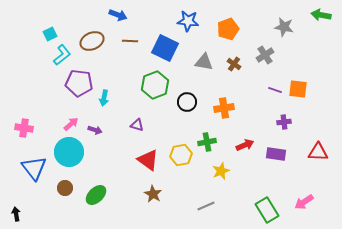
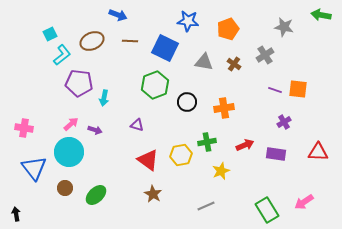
purple cross at (284, 122): rotated 24 degrees counterclockwise
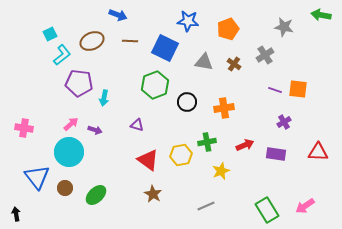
blue triangle at (34, 168): moved 3 px right, 9 px down
pink arrow at (304, 202): moved 1 px right, 4 px down
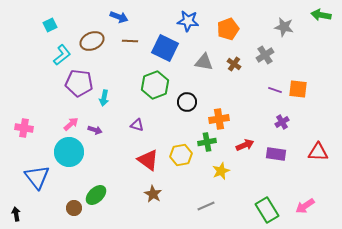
blue arrow at (118, 15): moved 1 px right, 2 px down
cyan square at (50, 34): moved 9 px up
orange cross at (224, 108): moved 5 px left, 11 px down
purple cross at (284, 122): moved 2 px left
brown circle at (65, 188): moved 9 px right, 20 px down
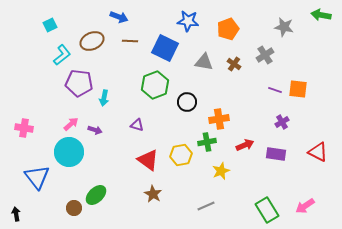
red triangle at (318, 152): rotated 25 degrees clockwise
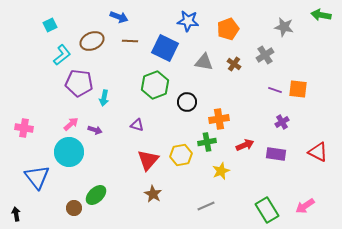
red triangle at (148, 160): rotated 35 degrees clockwise
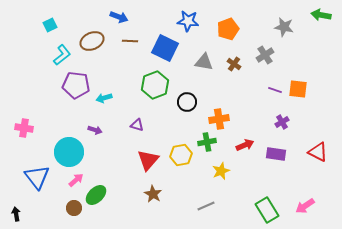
purple pentagon at (79, 83): moved 3 px left, 2 px down
cyan arrow at (104, 98): rotated 63 degrees clockwise
pink arrow at (71, 124): moved 5 px right, 56 px down
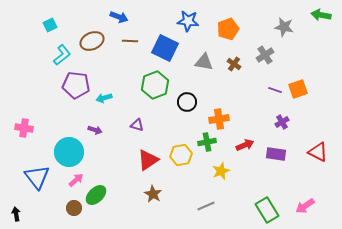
orange square at (298, 89): rotated 24 degrees counterclockwise
red triangle at (148, 160): rotated 15 degrees clockwise
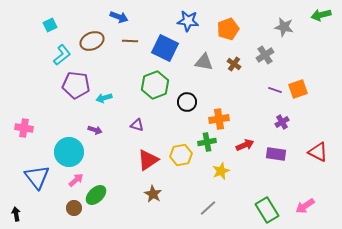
green arrow at (321, 15): rotated 24 degrees counterclockwise
gray line at (206, 206): moved 2 px right, 2 px down; rotated 18 degrees counterclockwise
